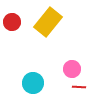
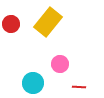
red circle: moved 1 px left, 2 px down
pink circle: moved 12 px left, 5 px up
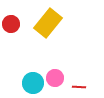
yellow rectangle: moved 1 px down
pink circle: moved 5 px left, 14 px down
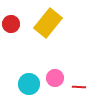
cyan circle: moved 4 px left, 1 px down
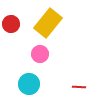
pink circle: moved 15 px left, 24 px up
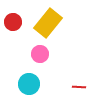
red circle: moved 2 px right, 2 px up
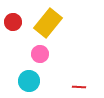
cyan circle: moved 3 px up
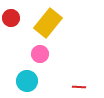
red circle: moved 2 px left, 4 px up
cyan circle: moved 2 px left
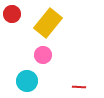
red circle: moved 1 px right, 4 px up
pink circle: moved 3 px right, 1 px down
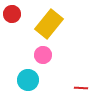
yellow rectangle: moved 1 px right, 1 px down
cyan circle: moved 1 px right, 1 px up
red line: moved 2 px right, 1 px down
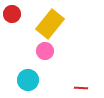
yellow rectangle: moved 1 px right
pink circle: moved 2 px right, 4 px up
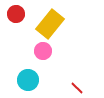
red circle: moved 4 px right
pink circle: moved 2 px left
red line: moved 4 px left; rotated 40 degrees clockwise
